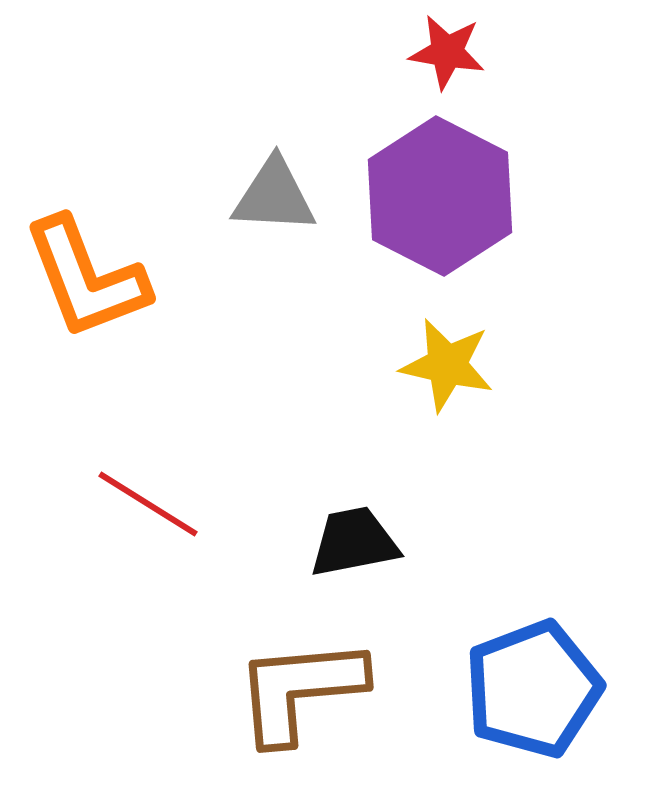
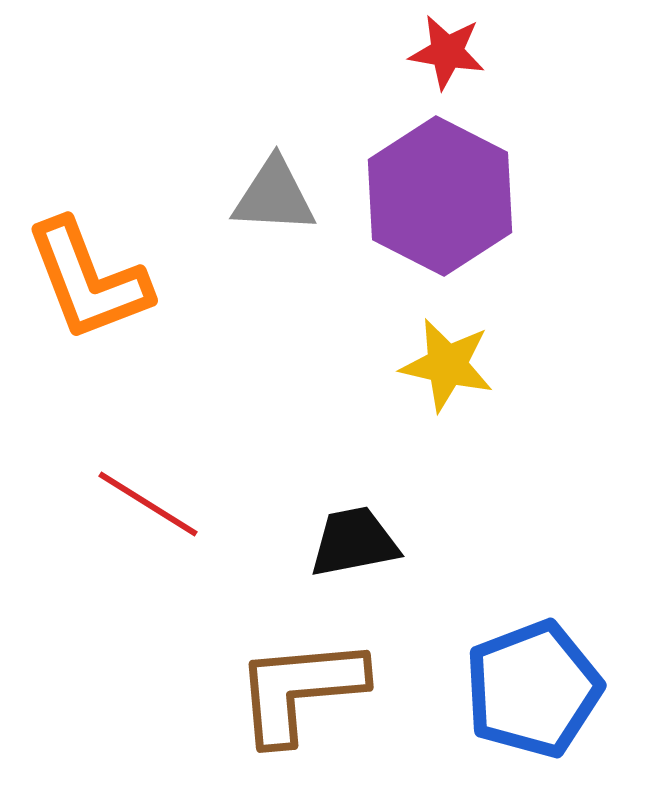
orange L-shape: moved 2 px right, 2 px down
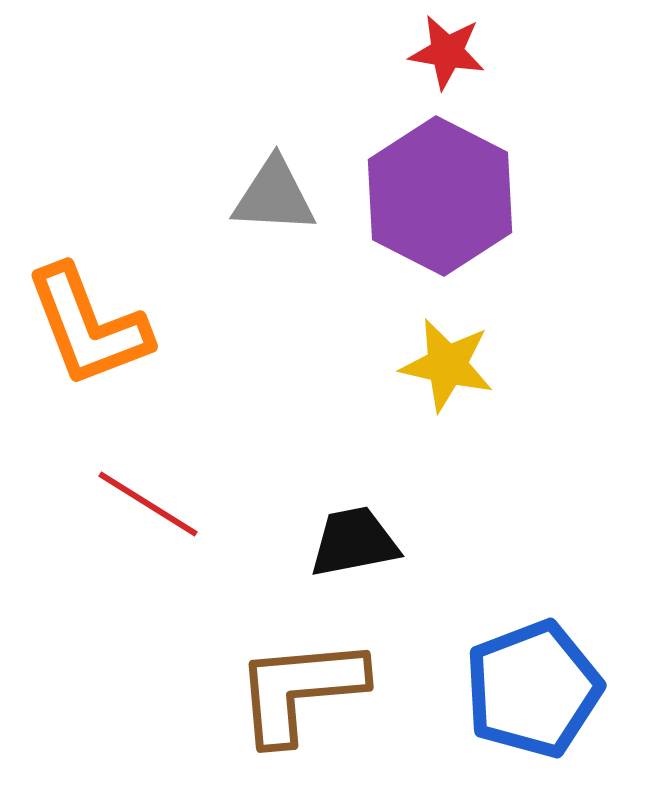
orange L-shape: moved 46 px down
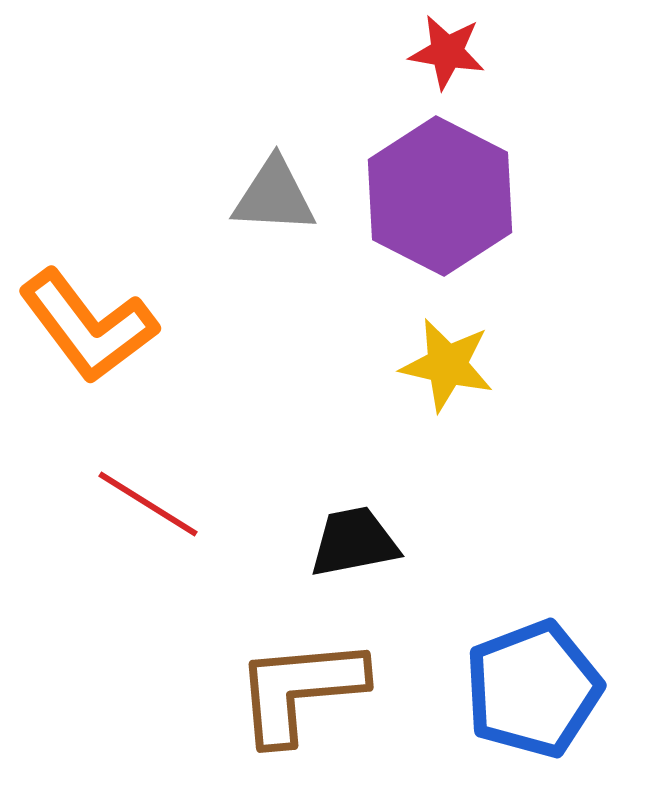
orange L-shape: rotated 16 degrees counterclockwise
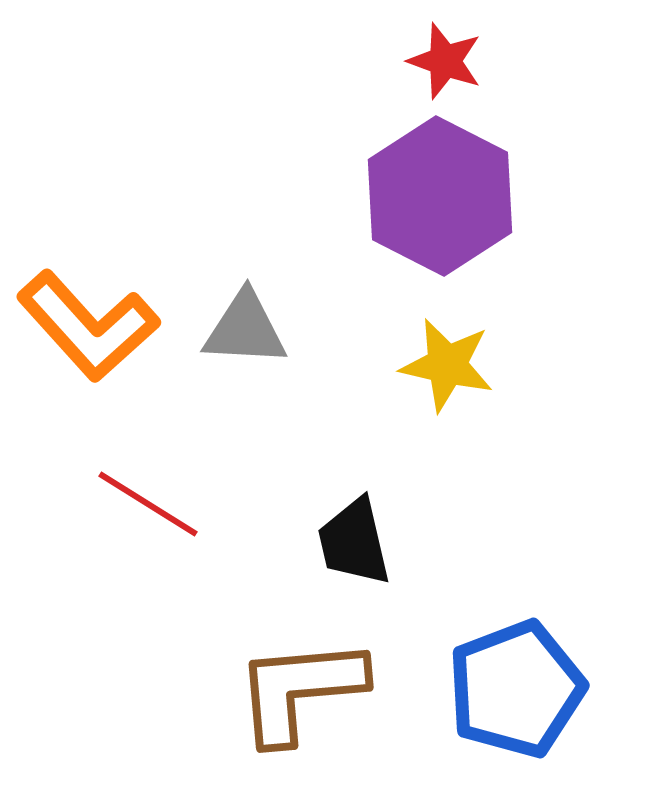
red star: moved 2 px left, 9 px down; rotated 10 degrees clockwise
gray triangle: moved 29 px left, 133 px down
orange L-shape: rotated 5 degrees counterclockwise
black trapezoid: rotated 92 degrees counterclockwise
blue pentagon: moved 17 px left
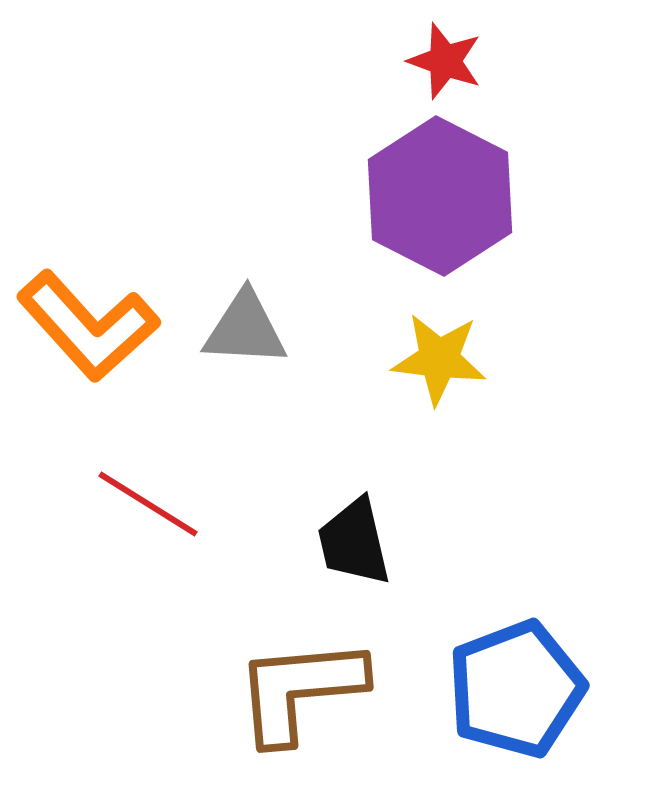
yellow star: moved 8 px left, 6 px up; rotated 6 degrees counterclockwise
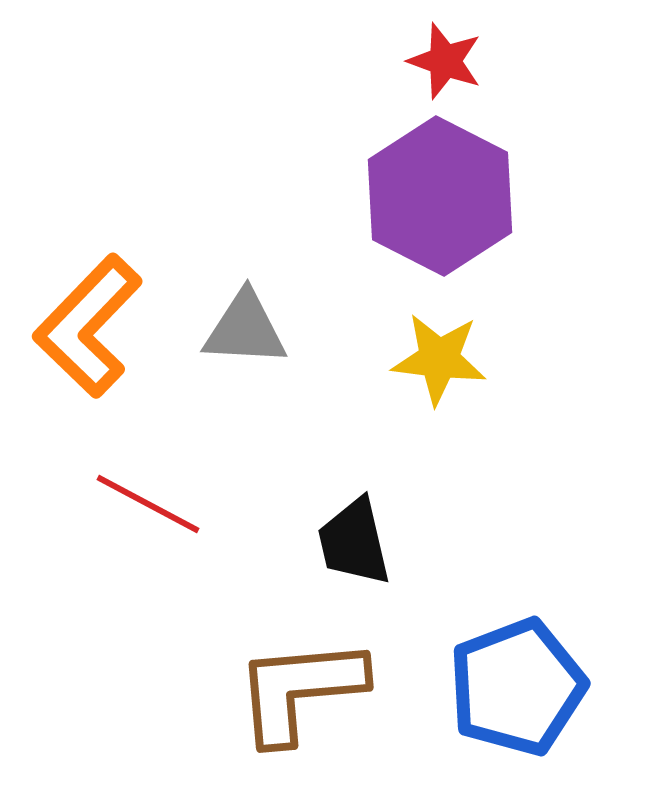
orange L-shape: rotated 86 degrees clockwise
red line: rotated 4 degrees counterclockwise
blue pentagon: moved 1 px right, 2 px up
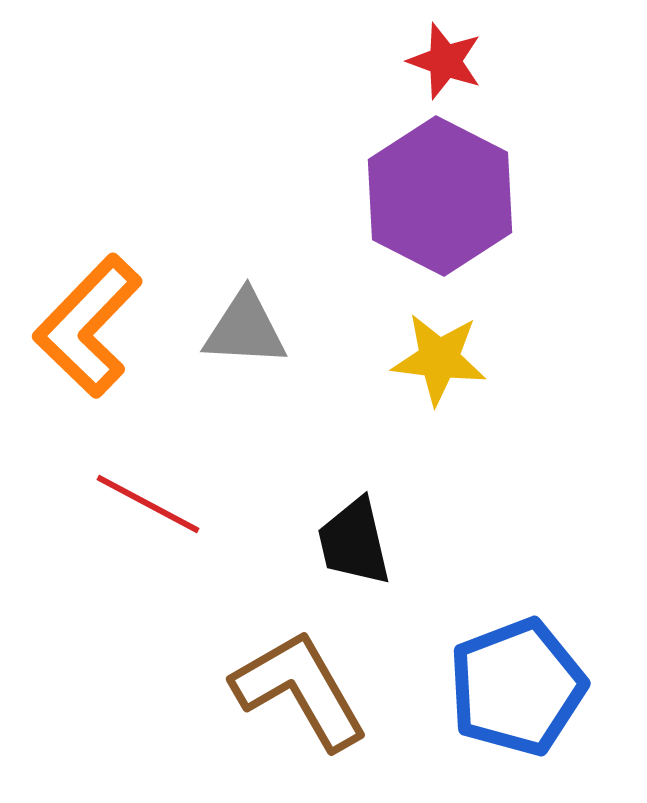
brown L-shape: rotated 65 degrees clockwise
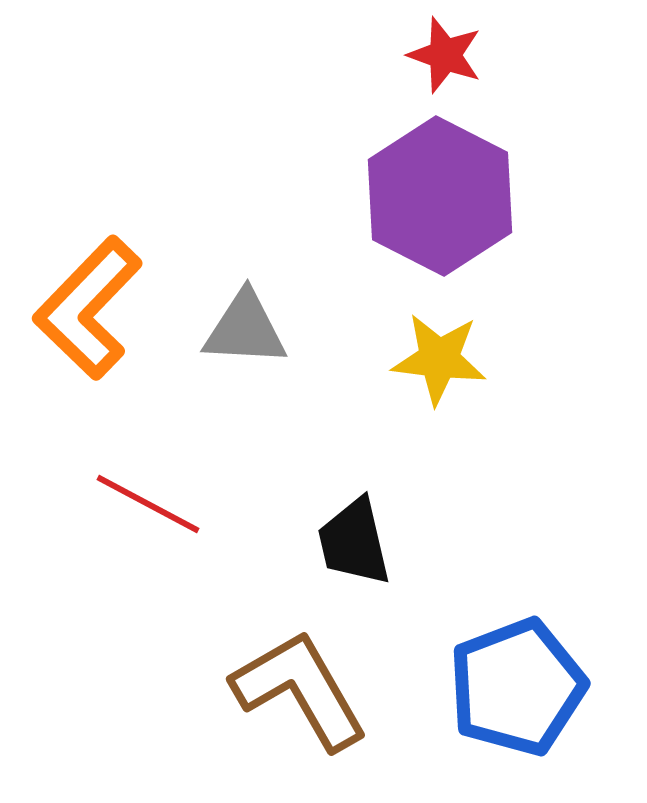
red star: moved 6 px up
orange L-shape: moved 18 px up
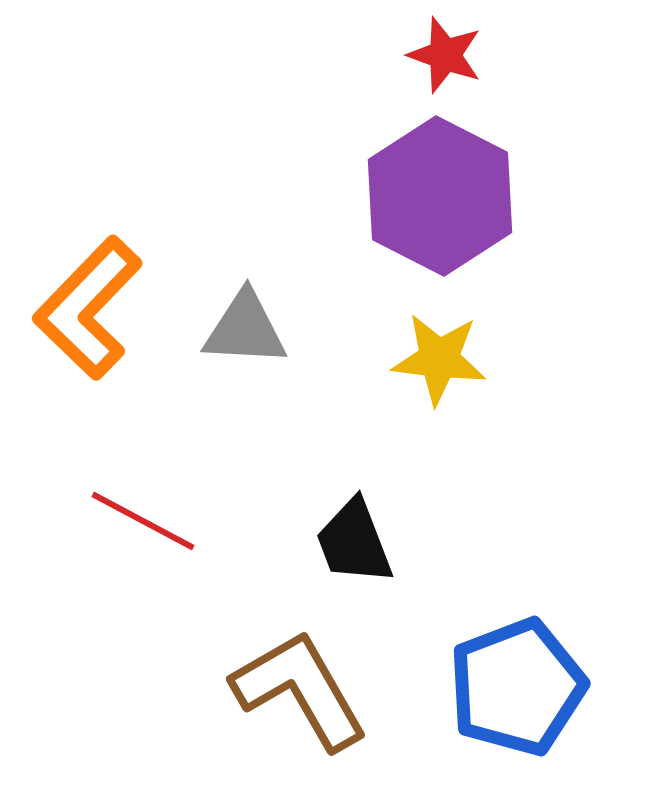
red line: moved 5 px left, 17 px down
black trapezoid: rotated 8 degrees counterclockwise
